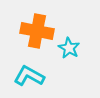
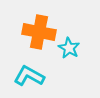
orange cross: moved 2 px right, 1 px down
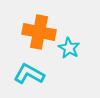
cyan L-shape: moved 2 px up
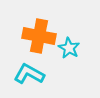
orange cross: moved 4 px down
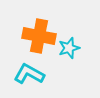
cyan star: rotated 25 degrees clockwise
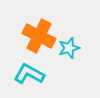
orange cross: rotated 16 degrees clockwise
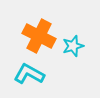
cyan star: moved 4 px right, 2 px up
